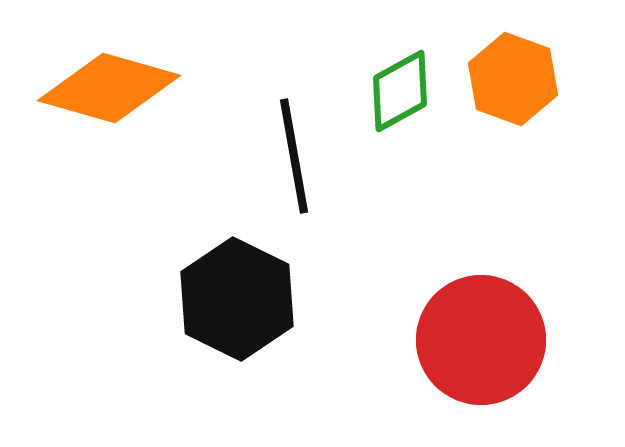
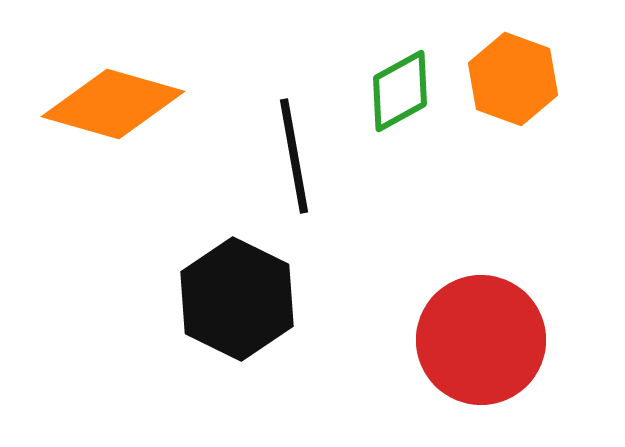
orange diamond: moved 4 px right, 16 px down
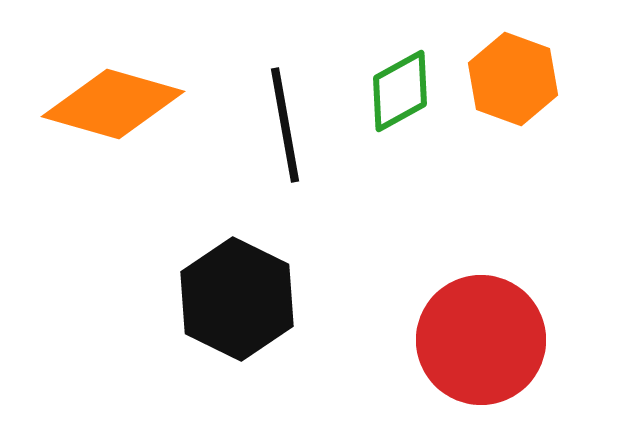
black line: moved 9 px left, 31 px up
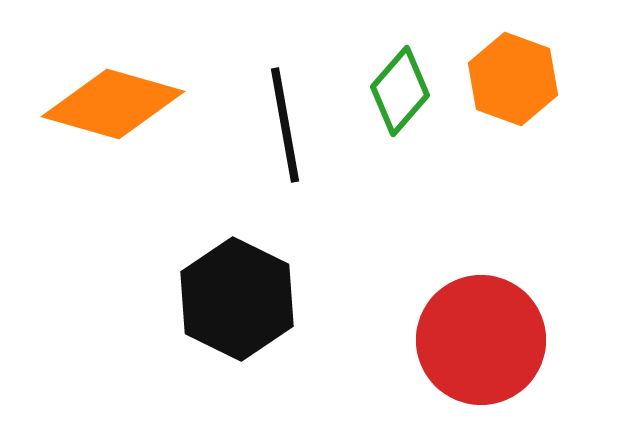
green diamond: rotated 20 degrees counterclockwise
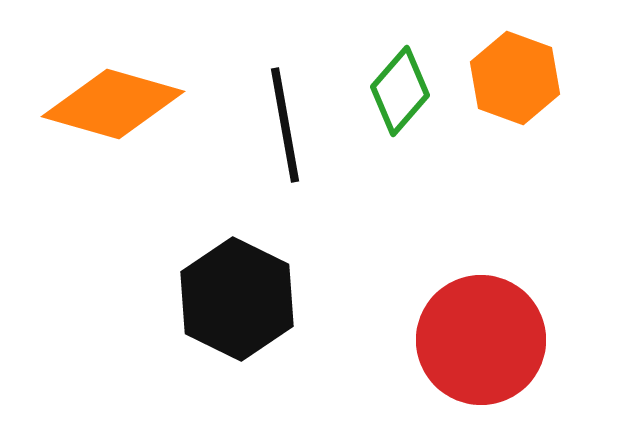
orange hexagon: moved 2 px right, 1 px up
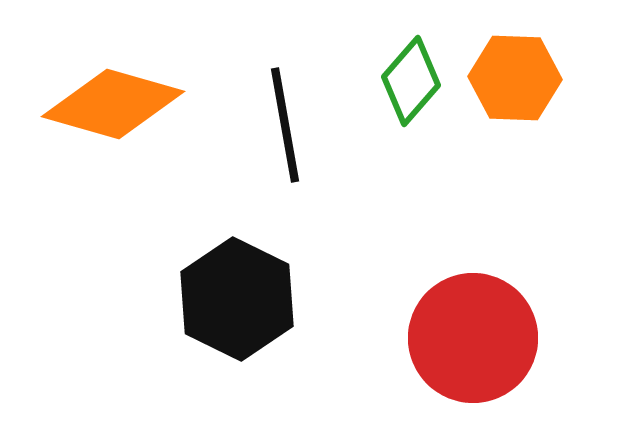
orange hexagon: rotated 18 degrees counterclockwise
green diamond: moved 11 px right, 10 px up
red circle: moved 8 px left, 2 px up
